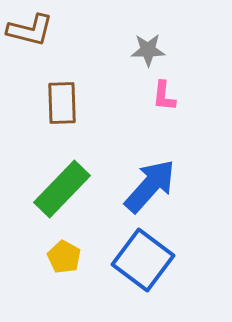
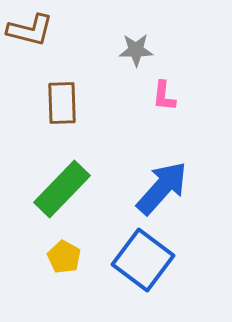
gray star: moved 12 px left
blue arrow: moved 12 px right, 2 px down
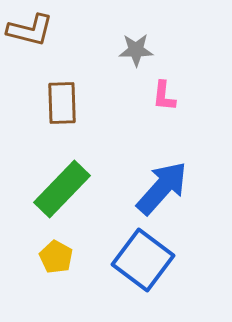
yellow pentagon: moved 8 px left
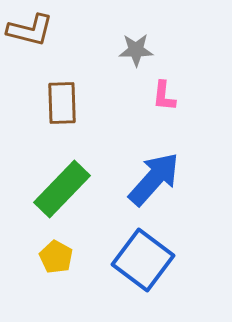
blue arrow: moved 8 px left, 9 px up
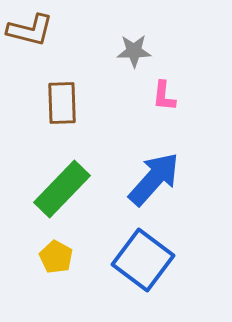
gray star: moved 2 px left, 1 px down
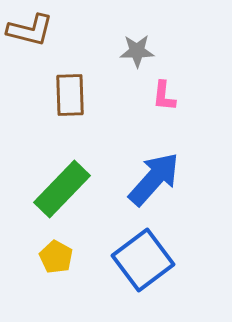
gray star: moved 3 px right
brown rectangle: moved 8 px right, 8 px up
blue square: rotated 16 degrees clockwise
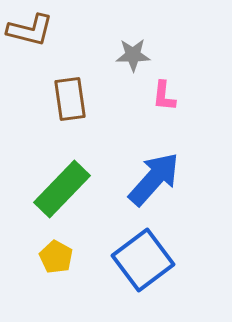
gray star: moved 4 px left, 4 px down
brown rectangle: moved 4 px down; rotated 6 degrees counterclockwise
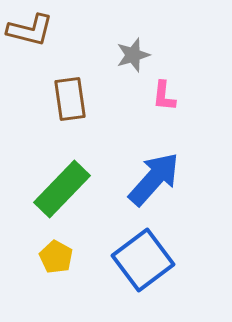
gray star: rotated 16 degrees counterclockwise
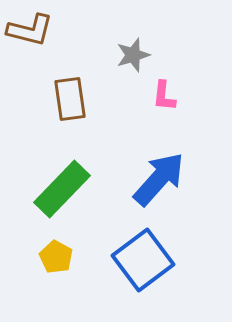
blue arrow: moved 5 px right
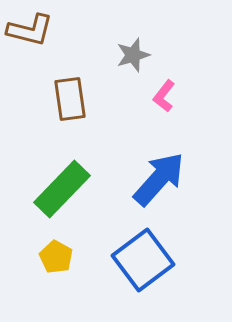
pink L-shape: rotated 32 degrees clockwise
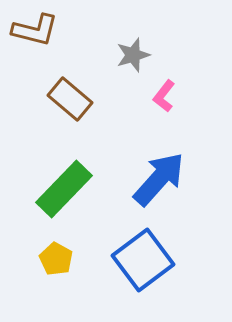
brown L-shape: moved 5 px right
brown rectangle: rotated 42 degrees counterclockwise
green rectangle: moved 2 px right
yellow pentagon: moved 2 px down
